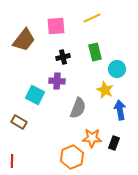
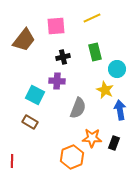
brown rectangle: moved 11 px right
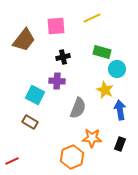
green rectangle: moved 7 px right; rotated 60 degrees counterclockwise
black rectangle: moved 6 px right, 1 px down
red line: rotated 64 degrees clockwise
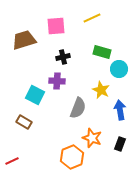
brown trapezoid: rotated 145 degrees counterclockwise
cyan circle: moved 2 px right
yellow star: moved 4 px left
brown rectangle: moved 6 px left
orange star: rotated 18 degrees clockwise
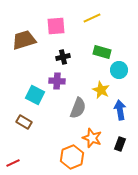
cyan circle: moved 1 px down
red line: moved 1 px right, 2 px down
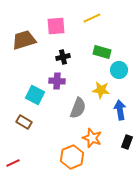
yellow star: rotated 18 degrees counterclockwise
black rectangle: moved 7 px right, 2 px up
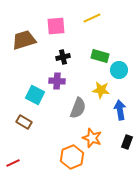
green rectangle: moved 2 px left, 4 px down
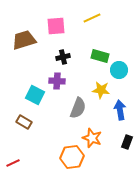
orange hexagon: rotated 15 degrees clockwise
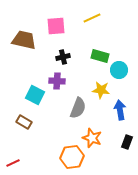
brown trapezoid: rotated 30 degrees clockwise
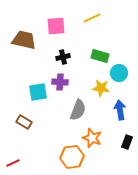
cyan circle: moved 3 px down
purple cross: moved 3 px right, 1 px down
yellow star: moved 2 px up
cyan square: moved 3 px right, 3 px up; rotated 36 degrees counterclockwise
gray semicircle: moved 2 px down
